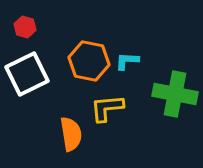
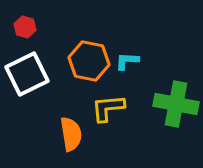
green cross: moved 1 px right, 10 px down
yellow L-shape: moved 1 px right
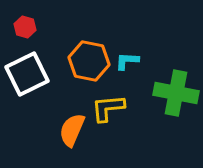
green cross: moved 11 px up
orange semicircle: moved 1 px right, 4 px up; rotated 148 degrees counterclockwise
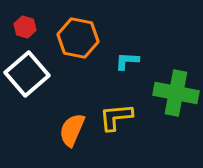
orange hexagon: moved 11 px left, 23 px up
white square: rotated 15 degrees counterclockwise
yellow L-shape: moved 8 px right, 9 px down
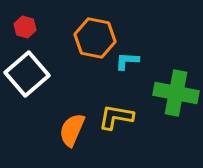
orange hexagon: moved 17 px right
yellow L-shape: rotated 15 degrees clockwise
